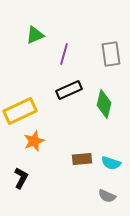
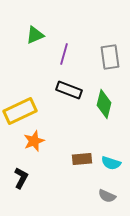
gray rectangle: moved 1 px left, 3 px down
black rectangle: rotated 45 degrees clockwise
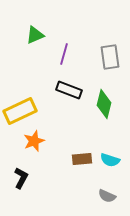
cyan semicircle: moved 1 px left, 3 px up
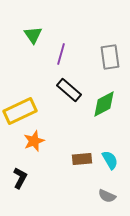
green triangle: moved 2 px left; rotated 42 degrees counterclockwise
purple line: moved 3 px left
black rectangle: rotated 20 degrees clockwise
green diamond: rotated 48 degrees clockwise
cyan semicircle: rotated 138 degrees counterclockwise
black L-shape: moved 1 px left
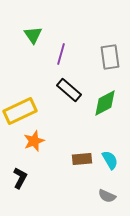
green diamond: moved 1 px right, 1 px up
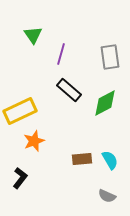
black L-shape: rotated 10 degrees clockwise
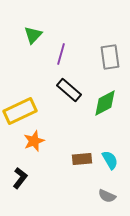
green triangle: rotated 18 degrees clockwise
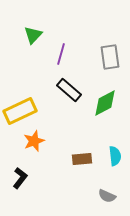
cyan semicircle: moved 5 px right, 4 px up; rotated 24 degrees clockwise
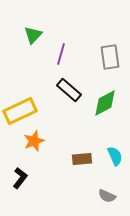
cyan semicircle: rotated 18 degrees counterclockwise
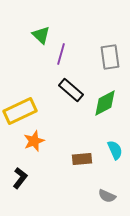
green triangle: moved 8 px right; rotated 30 degrees counterclockwise
black rectangle: moved 2 px right
cyan semicircle: moved 6 px up
